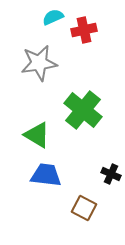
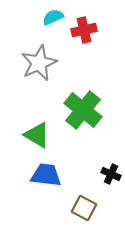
gray star: rotated 15 degrees counterclockwise
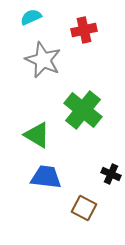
cyan semicircle: moved 22 px left
gray star: moved 4 px right, 3 px up; rotated 24 degrees counterclockwise
blue trapezoid: moved 2 px down
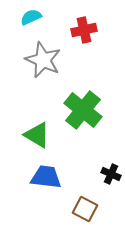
brown square: moved 1 px right, 1 px down
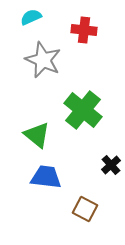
red cross: rotated 20 degrees clockwise
green triangle: rotated 8 degrees clockwise
black cross: moved 9 px up; rotated 24 degrees clockwise
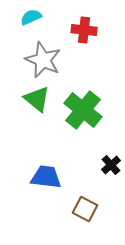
green triangle: moved 36 px up
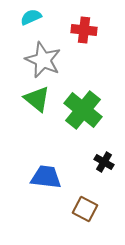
black cross: moved 7 px left, 3 px up; rotated 18 degrees counterclockwise
